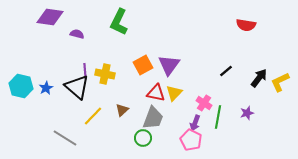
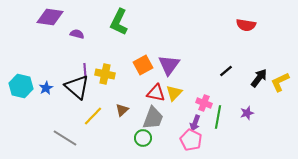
pink cross: rotated 14 degrees counterclockwise
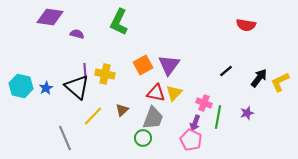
gray line: rotated 35 degrees clockwise
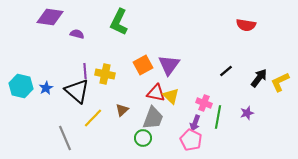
black triangle: moved 4 px down
yellow triangle: moved 3 px left, 3 px down; rotated 30 degrees counterclockwise
yellow line: moved 2 px down
